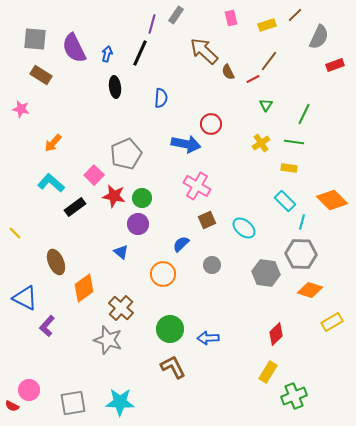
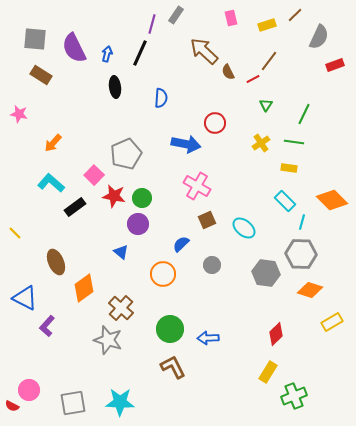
pink star at (21, 109): moved 2 px left, 5 px down
red circle at (211, 124): moved 4 px right, 1 px up
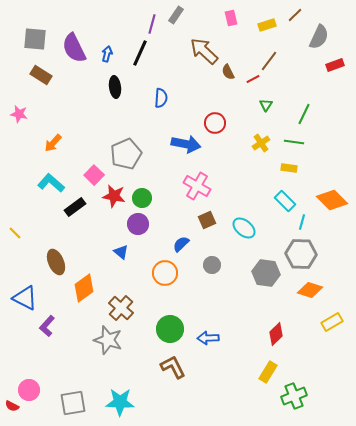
orange circle at (163, 274): moved 2 px right, 1 px up
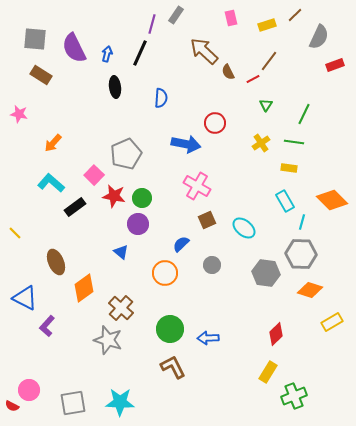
cyan rectangle at (285, 201): rotated 15 degrees clockwise
